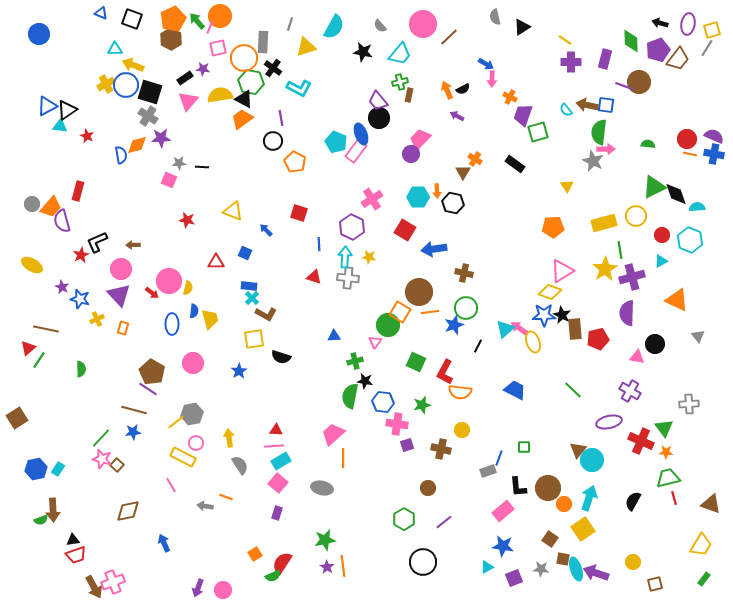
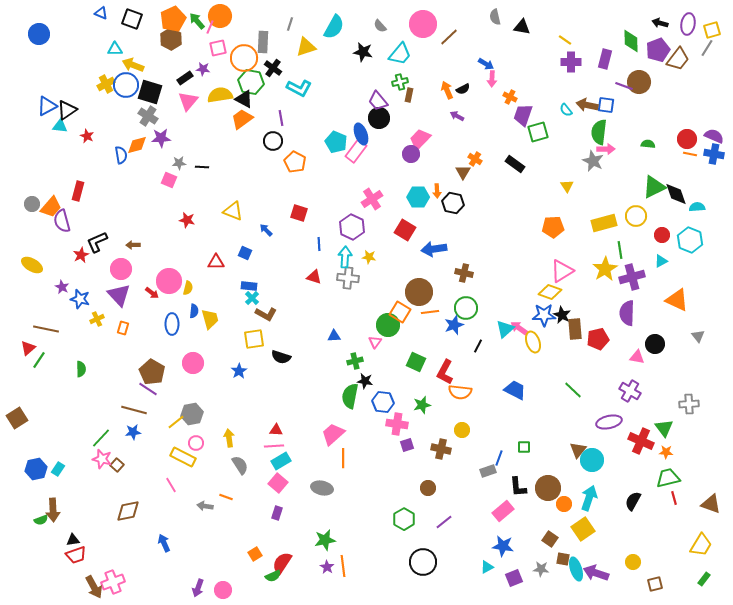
black triangle at (522, 27): rotated 42 degrees clockwise
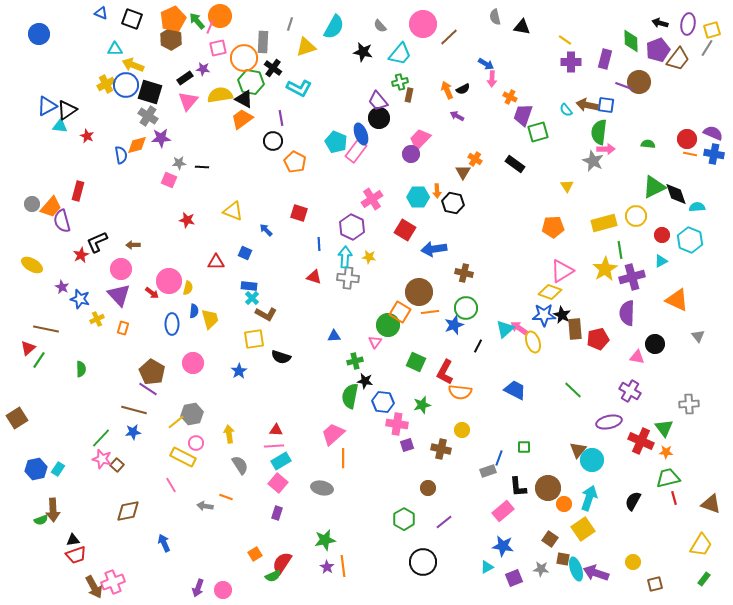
purple semicircle at (714, 136): moved 1 px left, 3 px up
yellow arrow at (229, 438): moved 4 px up
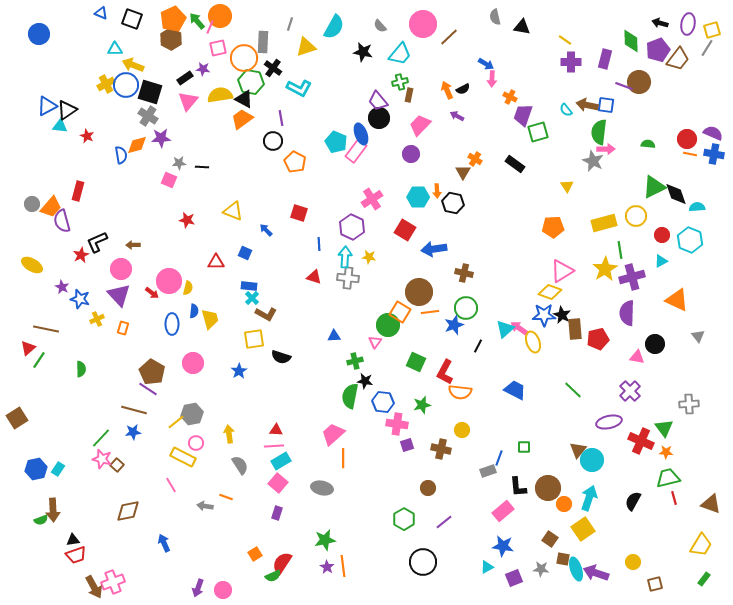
pink trapezoid at (420, 139): moved 14 px up
purple cross at (630, 391): rotated 15 degrees clockwise
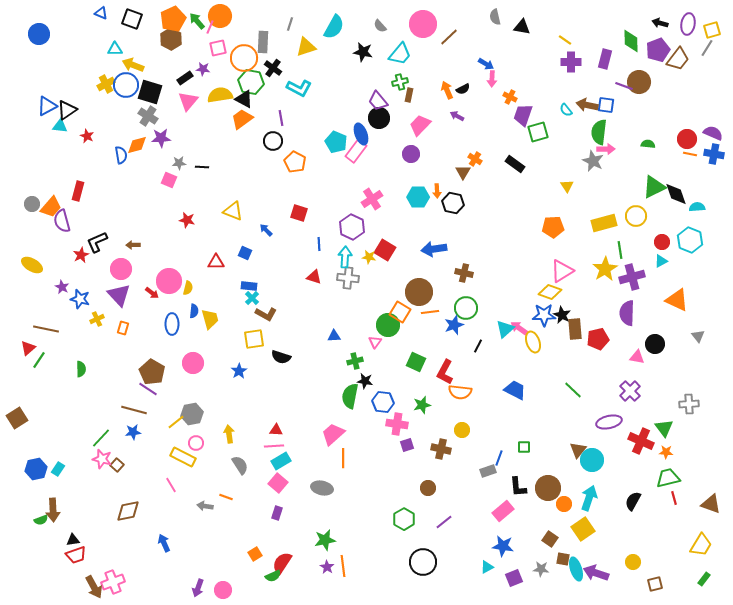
red square at (405, 230): moved 20 px left, 20 px down
red circle at (662, 235): moved 7 px down
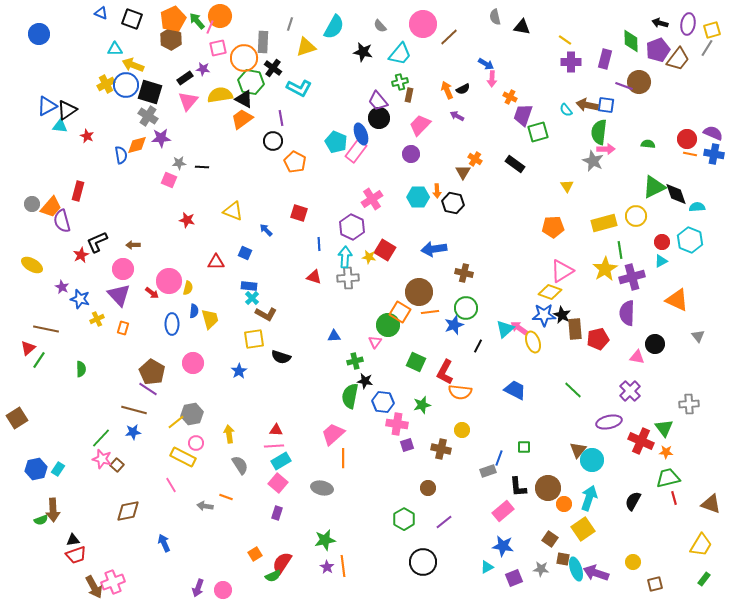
pink circle at (121, 269): moved 2 px right
gray cross at (348, 278): rotated 10 degrees counterclockwise
